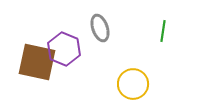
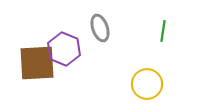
brown square: moved 1 px down; rotated 15 degrees counterclockwise
yellow circle: moved 14 px right
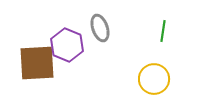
purple hexagon: moved 3 px right, 4 px up
yellow circle: moved 7 px right, 5 px up
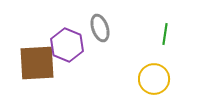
green line: moved 2 px right, 3 px down
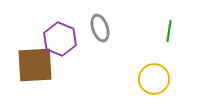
green line: moved 4 px right, 3 px up
purple hexagon: moved 7 px left, 6 px up
brown square: moved 2 px left, 2 px down
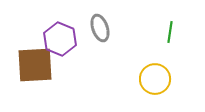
green line: moved 1 px right, 1 px down
yellow circle: moved 1 px right
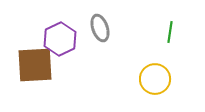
purple hexagon: rotated 12 degrees clockwise
